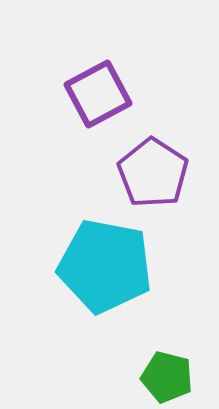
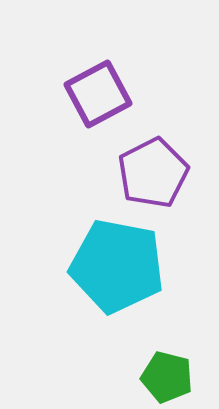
purple pentagon: rotated 12 degrees clockwise
cyan pentagon: moved 12 px right
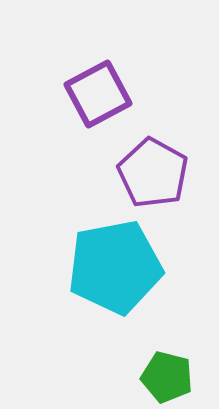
purple pentagon: rotated 16 degrees counterclockwise
cyan pentagon: moved 2 px left, 1 px down; rotated 22 degrees counterclockwise
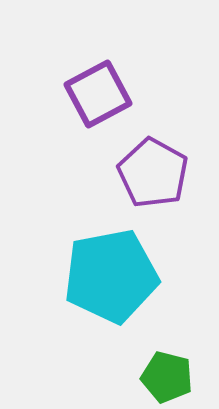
cyan pentagon: moved 4 px left, 9 px down
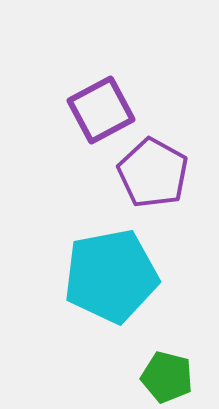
purple square: moved 3 px right, 16 px down
